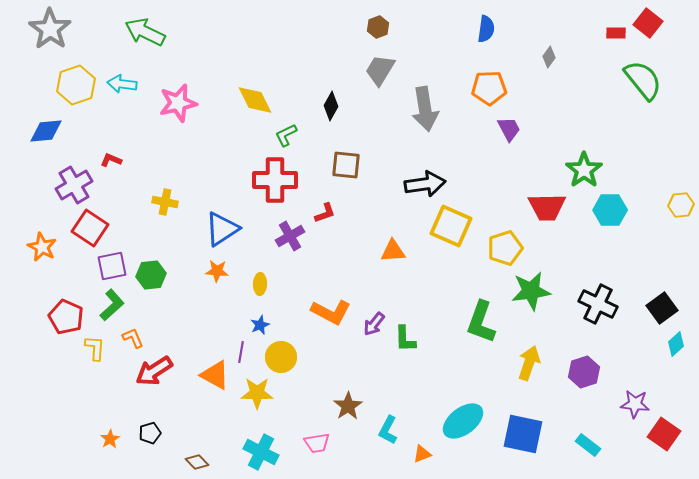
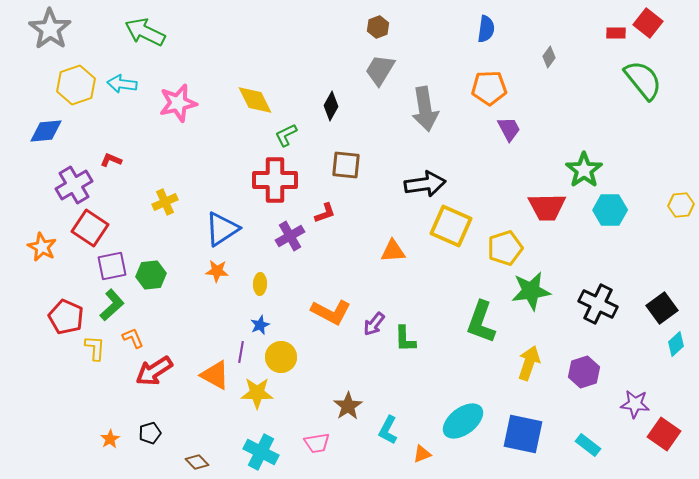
yellow cross at (165, 202): rotated 35 degrees counterclockwise
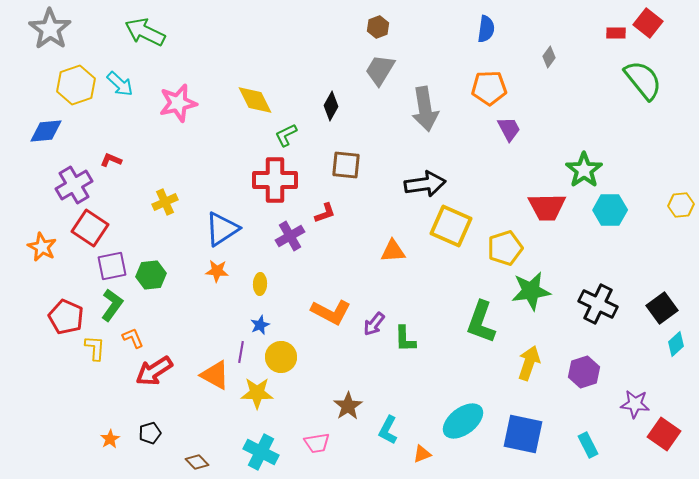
cyan arrow at (122, 84): moved 2 px left; rotated 144 degrees counterclockwise
green L-shape at (112, 305): rotated 12 degrees counterclockwise
cyan rectangle at (588, 445): rotated 25 degrees clockwise
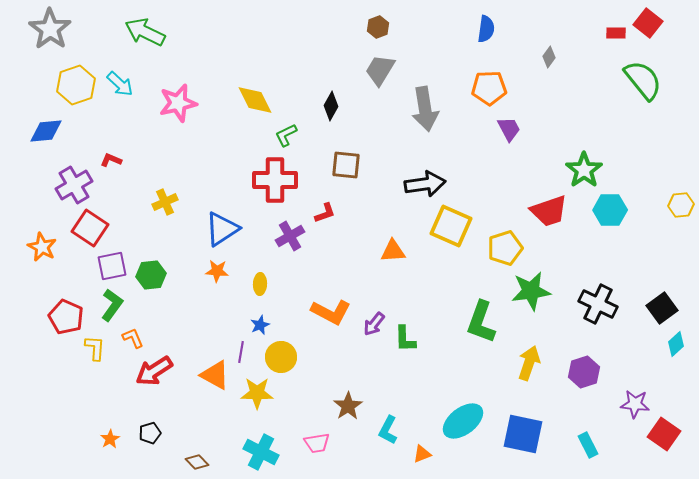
red trapezoid at (547, 207): moved 2 px right, 4 px down; rotated 18 degrees counterclockwise
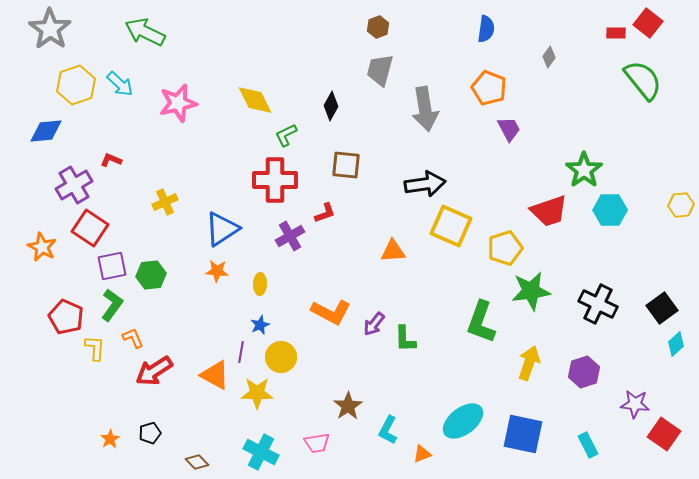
gray trapezoid at (380, 70): rotated 16 degrees counterclockwise
orange pentagon at (489, 88): rotated 24 degrees clockwise
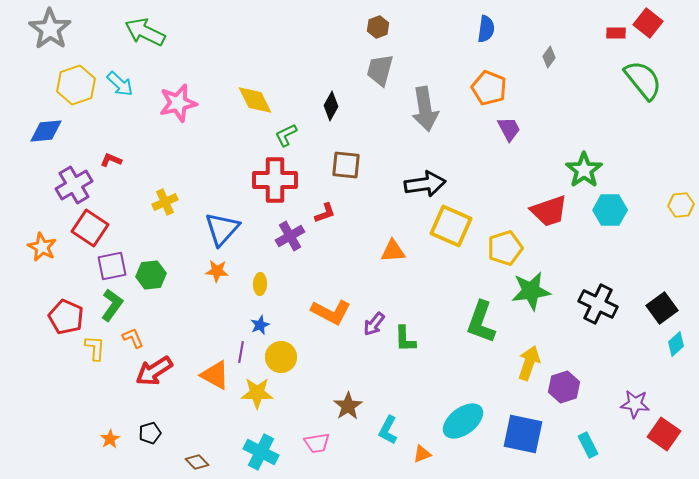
blue triangle at (222, 229): rotated 15 degrees counterclockwise
purple hexagon at (584, 372): moved 20 px left, 15 px down
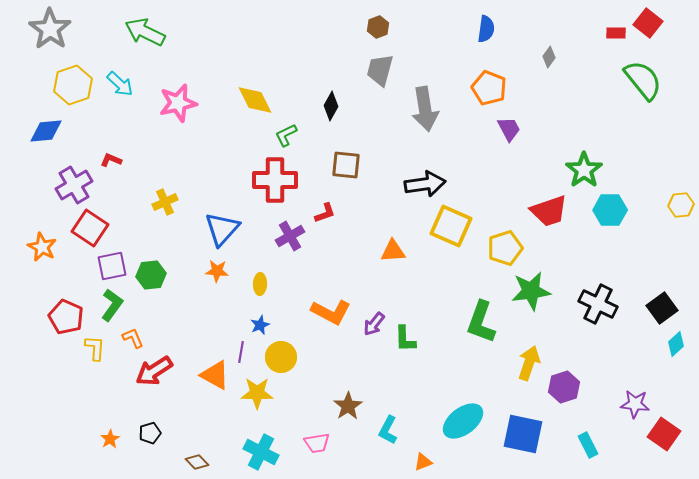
yellow hexagon at (76, 85): moved 3 px left
orange triangle at (422, 454): moved 1 px right, 8 px down
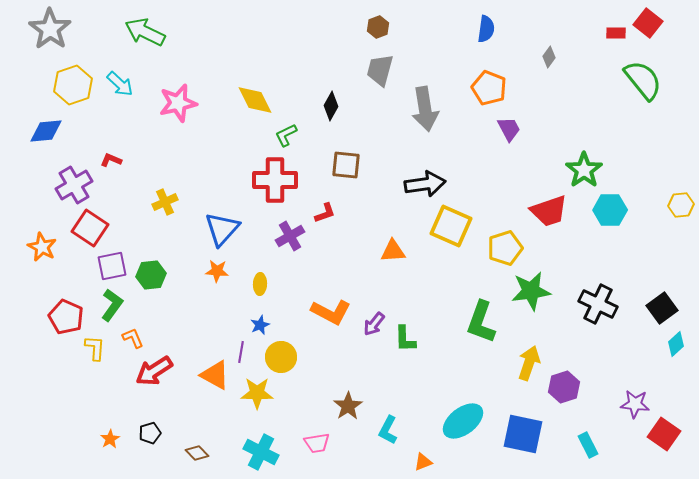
brown diamond at (197, 462): moved 9 px up
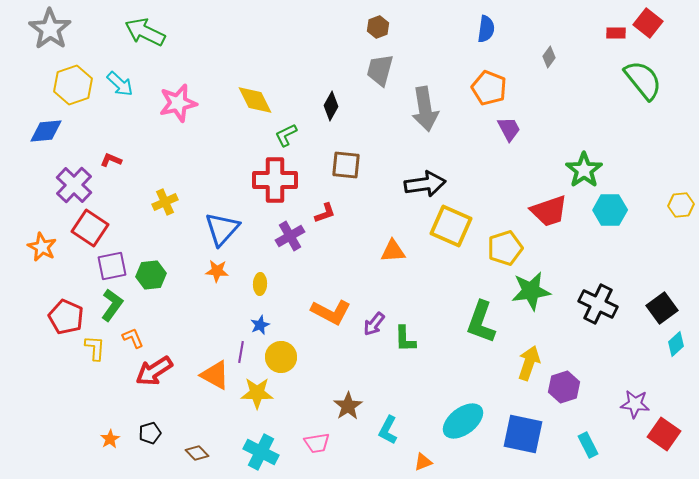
purple cross at (74, 185): rotated 15 degrees counterclockwise
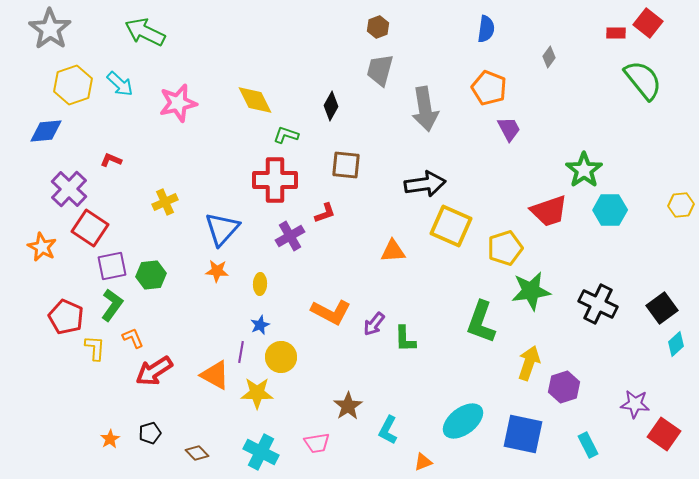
green L-shape at (286, 135): rotated 45 degrees clockwise
purple cross at (74, 185): moved 5 px left, 4 px down
